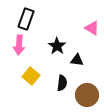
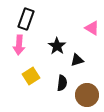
black triangle: rotated 24 degrees counterclockwise
yellow square: rotated 18 degrees clockwise
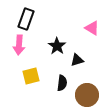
yellow square: rotated 18 degrees clockwise
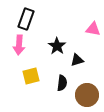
pink triangle: moved 1 px right, 1 px down; rotated 21 degrees counterclockwise
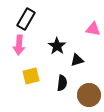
black rectangle: rotated 10 degrees clockwise
brown circle: moved 2 px right
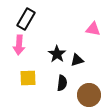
black star: moved 8 px down
yellow square: moved 3 px left, 2 px down; rotated 12 degrees clockwise
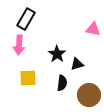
black triangle: moved 4 px down
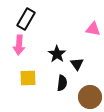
black triangle: rotated 48 degrees counterclockwise
brown circle: moved 1 px right, 2 px down
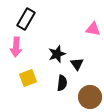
pink arrow: moved 3 px left, 2 px down
black star: rotated 18 degrees clockwise
yellow square: rotated 18 degrees counterclockwise
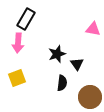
pink arrow: moved 2 px right, 4 px up
yellow square: moved 11 px left
